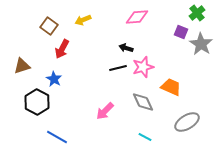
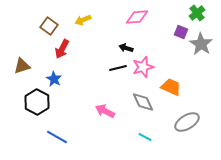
pink arrow: rotated 72 degrees clockwise
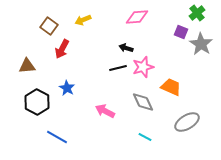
brown triangle: moved 5 px right; rotated 12 degrees clockwise
blue star: moved 13 px right, 9 px down
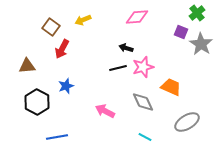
brown square: moved 2 px right, 1 px down
blue star: moved 1 px left, 2 px up; rotated 21 degrees clockwise
blue line: rotated 40 degrees counterclockwise
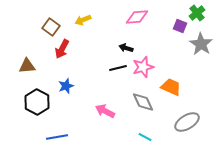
purple square: moved 1 px left, 6 px up
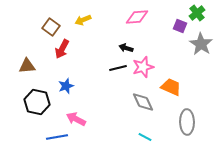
black hexagon: rotated 15 degrees counterclockwise
pink arrow: moved 29 px left, 8 px down
gray ellipse: rotated 60 degrees counterclockwise
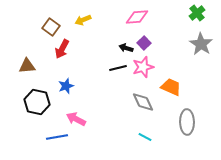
purple square: moved 36 px left, 17 px down; rotated 24 degrees clockwise
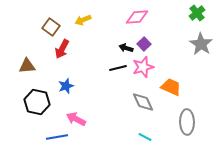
purple square: moved 1 px down
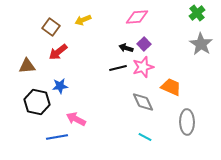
red arrow: moved 4 px left, 3 px down; rotated 24 degrees clockwise
blue star: moved 6 px left; rotated 14 degrees clockwise
